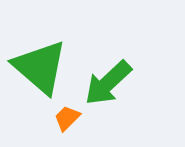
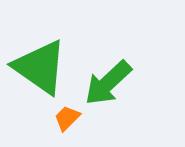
green triangle: rotated 6 degrees counterclockwise
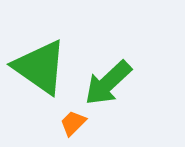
orange trapezoid: moved 6 px right, 5 px down
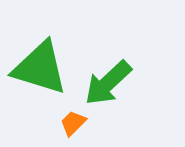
green triangle: moved 1 px down; rotated 18 degrees counterclockwise
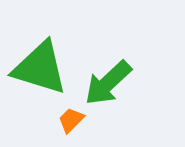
orange trapezoid: moved 2 px left, 3 px up
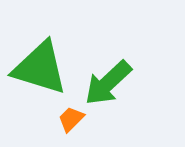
orange trapezoid: moved 1 px up
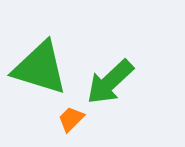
green arrow: moved 2 px right, 1 px up
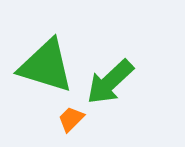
green triangle: moved 6 px right, 2 px up
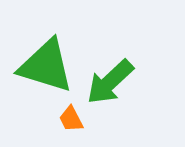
orange trapezoid: rotated 72 degrees counterclockwise
